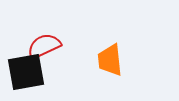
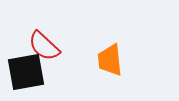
red semicircle: rotated 112 degrees counterclockwise
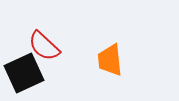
black square: moved 2 px left, 1 px down; rotated 15 degrees counterclockwise
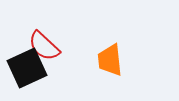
black square: moved 3 px right, 5 px up
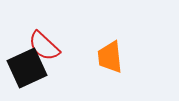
orange trapezoid: moved 3 px up
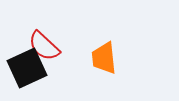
orange trapezoid: moved 6 px left, 1 px down
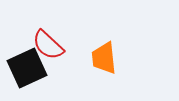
red semicircle: moved 4 px right, 1 px up
